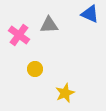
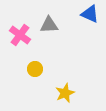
pink cross: moved 1 px right
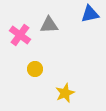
blue triangle: rotated 36 degrees counterclockwise
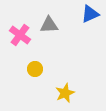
blue triangle: rotated 12 degrees counterclockwise
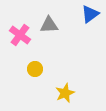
blue triangle: rotated 12 degrees counterclockwise
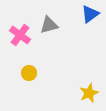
gray triangle: rotated 12 degrees counterclockwise
yellow circle: moved 6 px left, 4 px down
yellow star: moved 24 px right
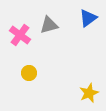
blue triangle: moved 2 px left, 4 px down
